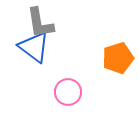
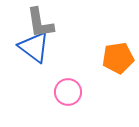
orange pentagon: rotated 8 degrees clockwise
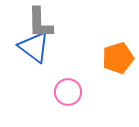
gray L-shape: rotated 8 degrees clockwise
orange pentagon: rotated 8 degrees counterclockwise
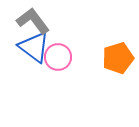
gray L-shape: moved 7 px left, 2 px up; rotated 144 degrees clockwise
pink circle: moved 10 px left, 35 px up
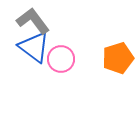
pink circle: moved 3 px right, 2 px down
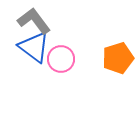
gray L-shape: moved 1 px right
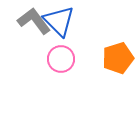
blue triangle: moved 25 px right, 26 px up; rotated 8 degrees clockwise
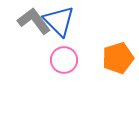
pink circle: moved 3 px right, 1 px down
